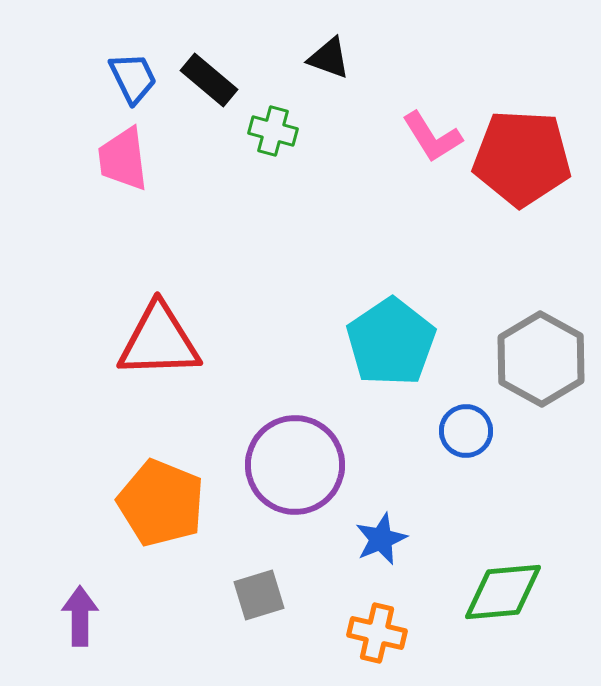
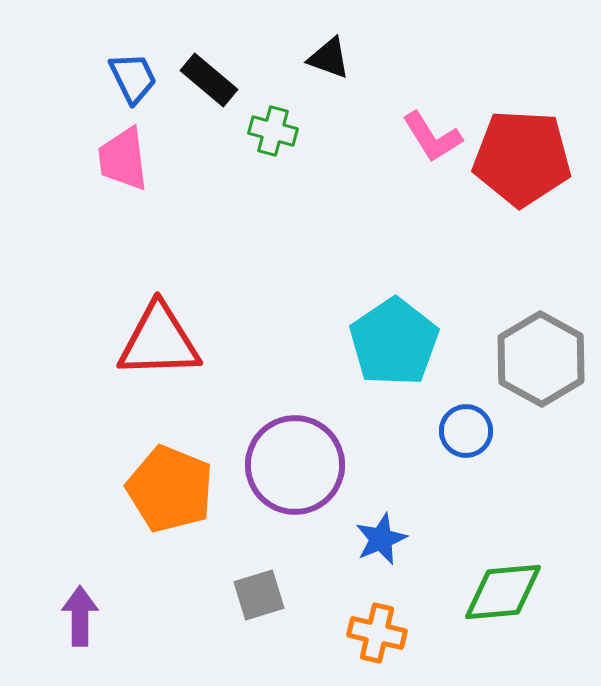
cyan pentagon: moved 3 px right
orange pentagon: moved 9 px right, 14 px up
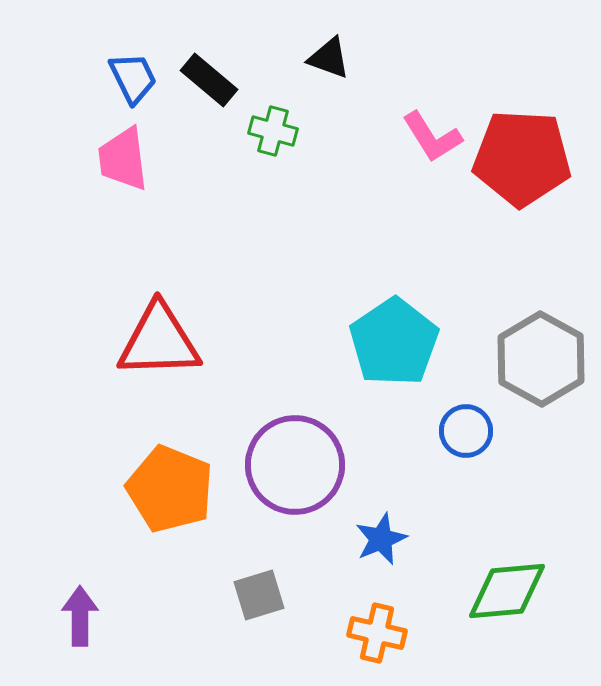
green diamond: moved 4 px right, 1 px up
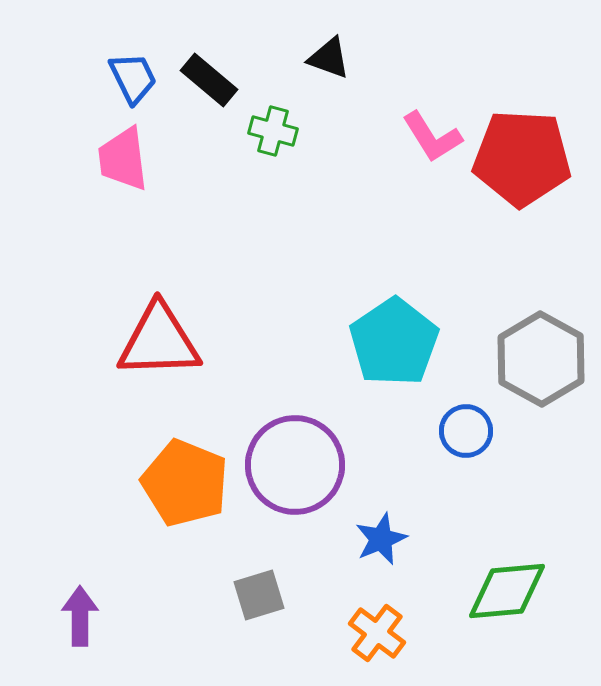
orange pentagon: moved 15 px right, 6 px up
orange cross: rotated 24 degrees clockwise
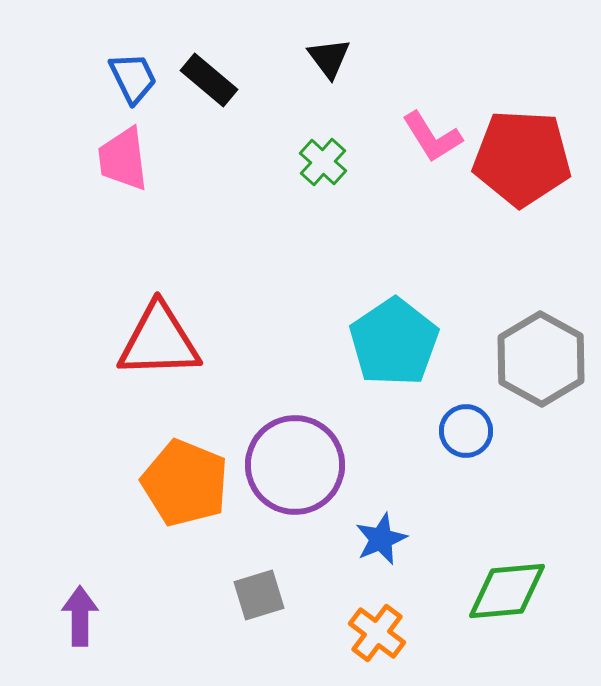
black triangle: rotated 33 degrees clockwise
green cross: moved 50 px right, 31 px down; rotated 27 degrees clockwise
